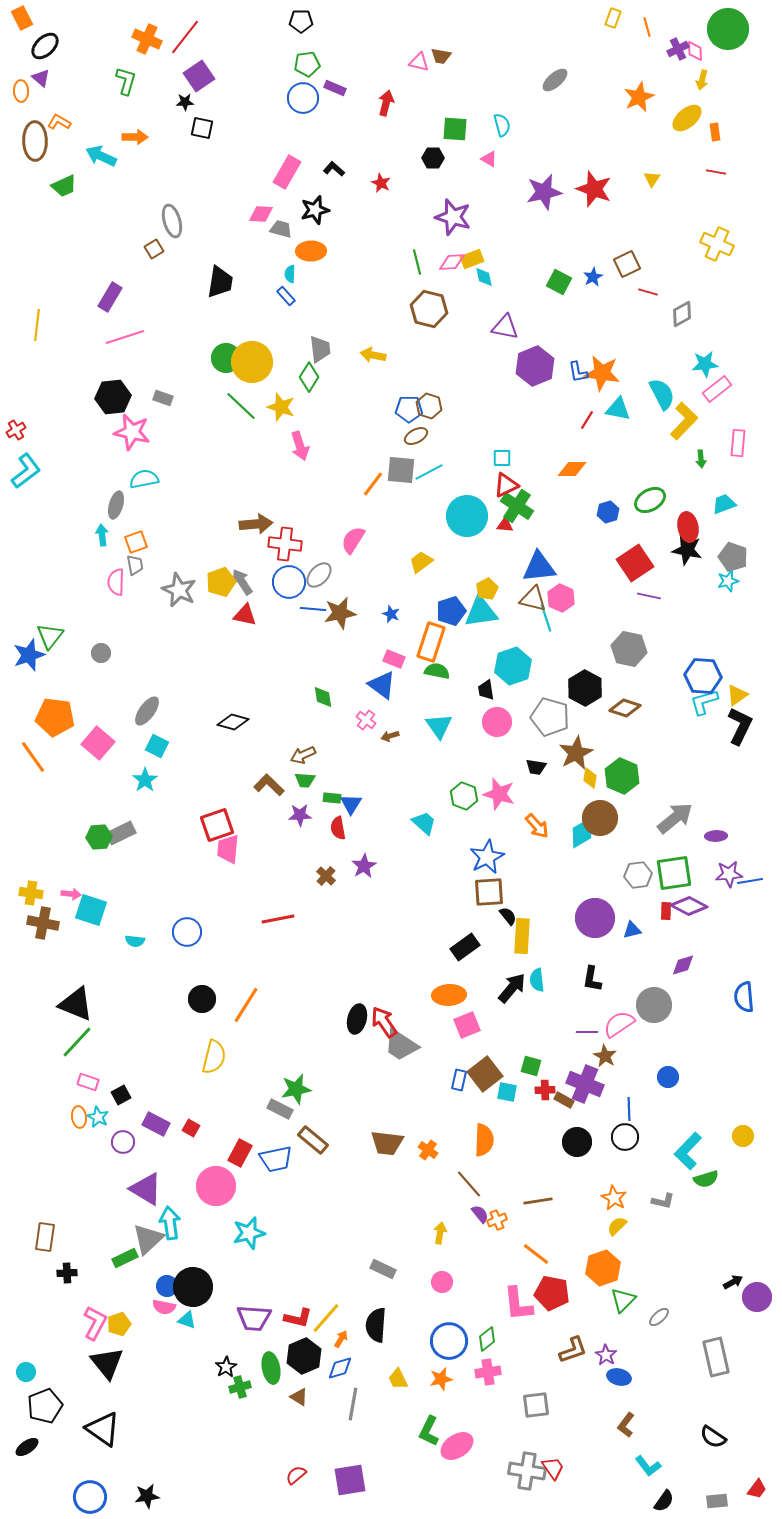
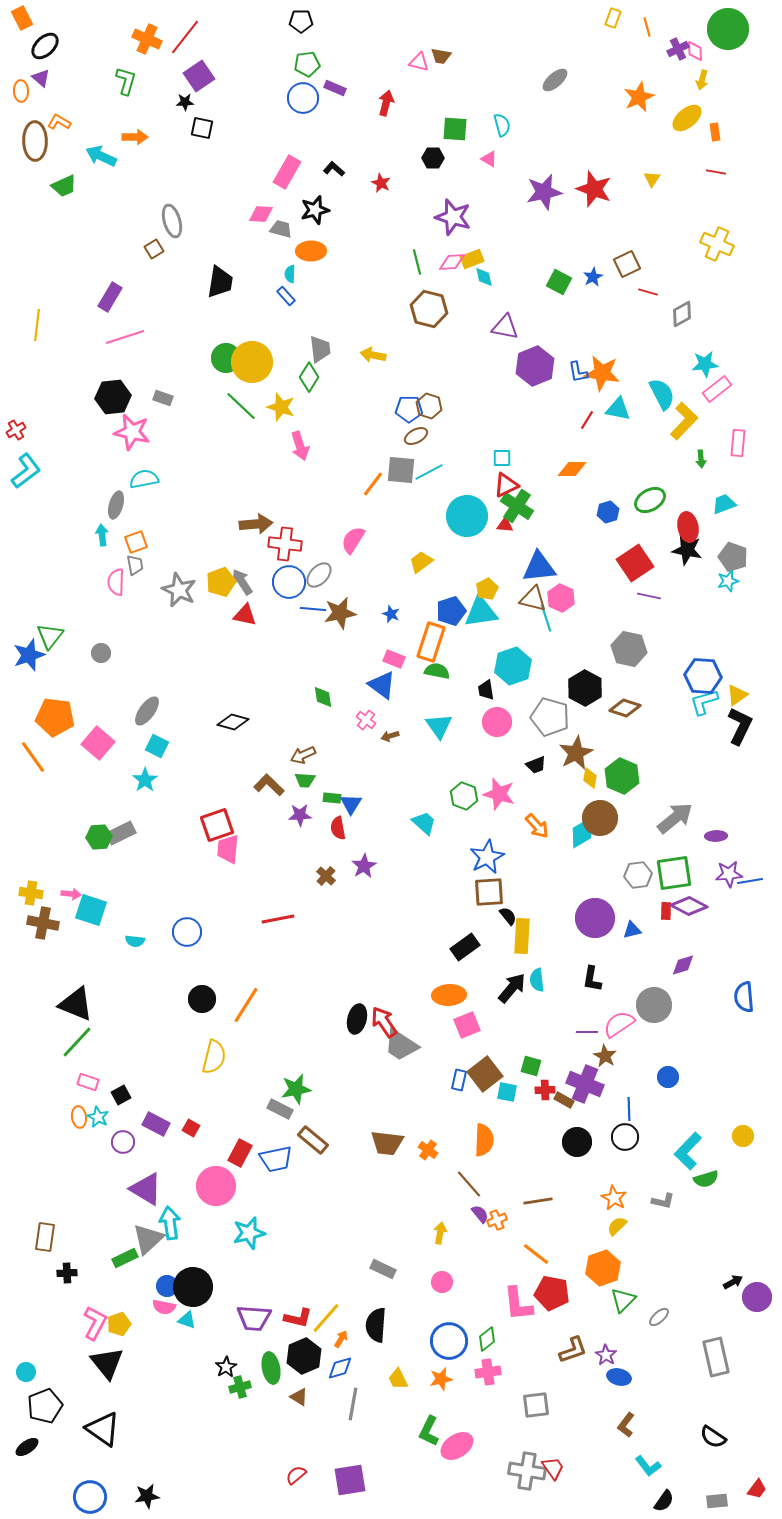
black trapezoid at (536, 767): moved 2 px up; rotated 30 degrees counterclockwise
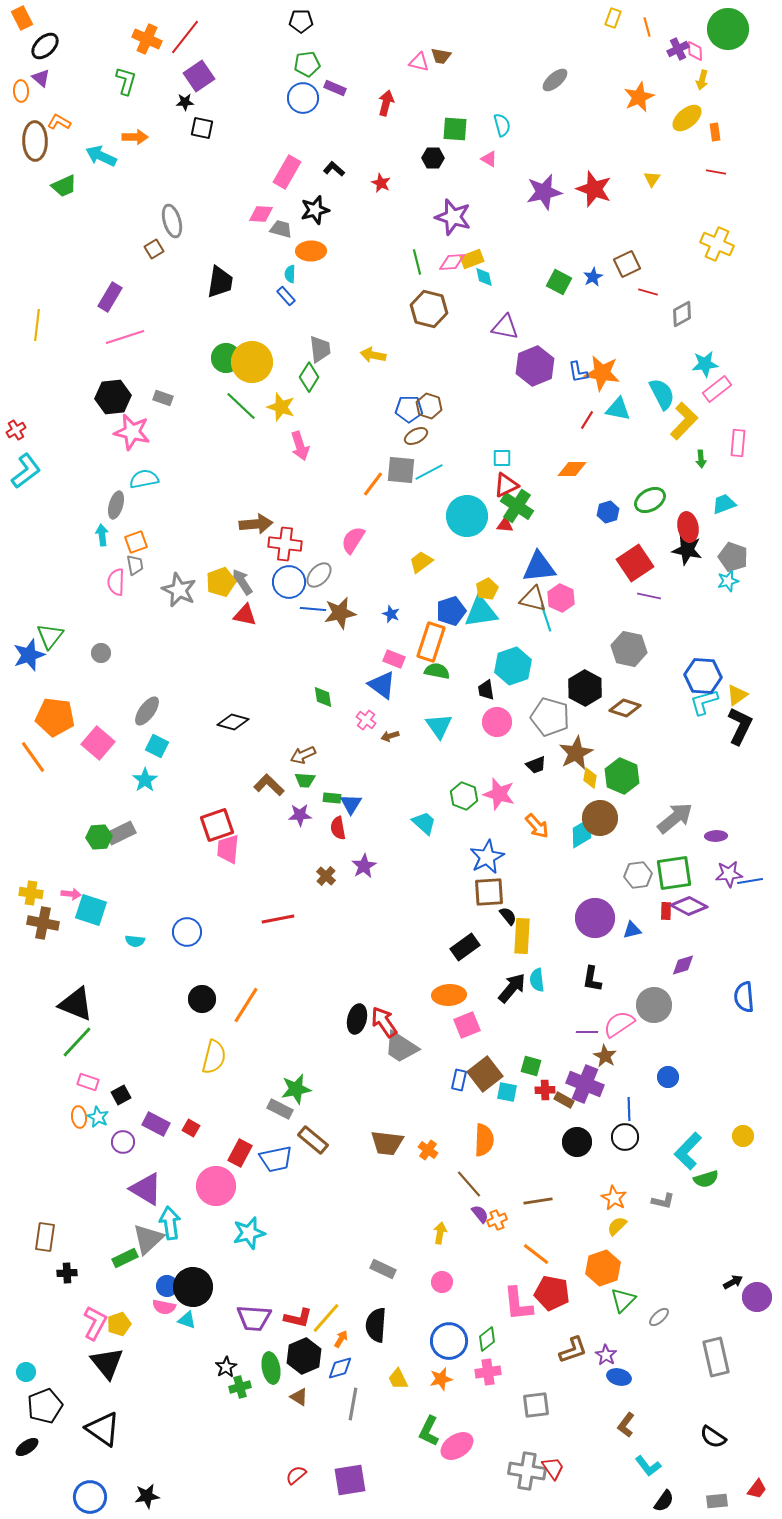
gray trapezoid at (401, 1045): moved 2 px down
